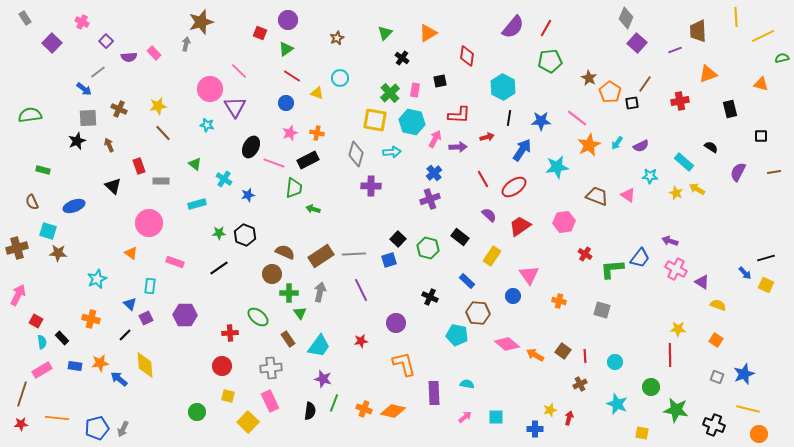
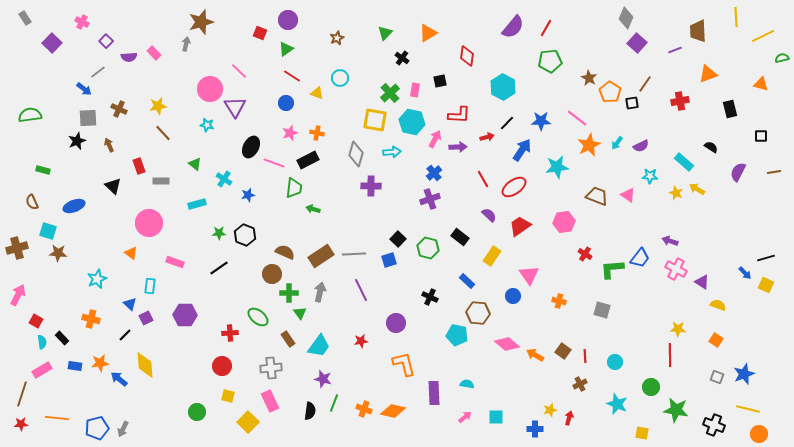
black line at (509, 118): moved 2 px left, 5 px down; rotated 35 degrees clockwise
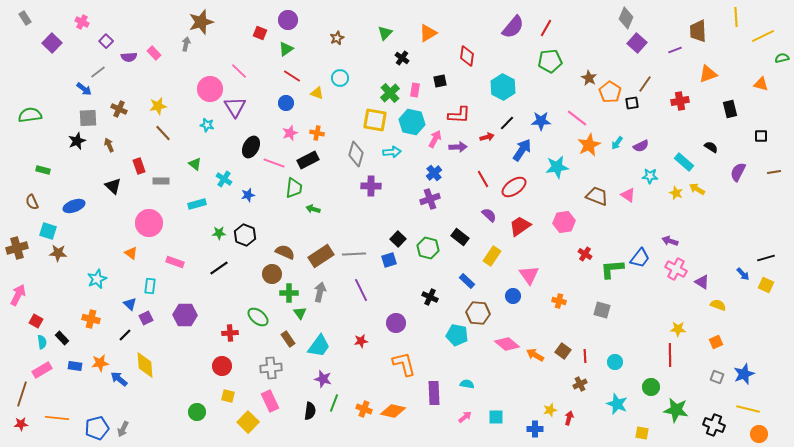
blue arrow at (745, 273): moved 2 px left, 1 px down
orange square at (716, 340): moved 2 px down; rotated 32 degrees clockwise
